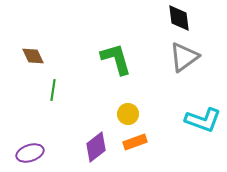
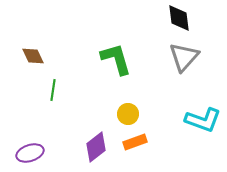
gray triangle: rotated 12 degrees counterclockwise
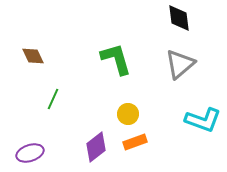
gray triangle: moved 4 px left, 7 px down; rotated 8 degrees clockwise
green line: moved 9 px down; rotated 15 degrees clockwise
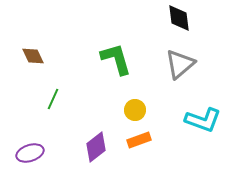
yellow circle: moved 7 px right, 4 px up
orange rectangle: moved 4 px right, 2 px up
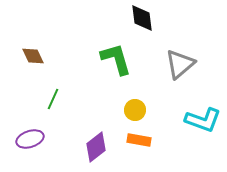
black diamond: moved 37 px left
orange rectangle: rotated 30 degrees clockwise
purple ellipse: moved 14 px up
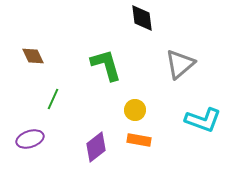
green L-shape: moved 10 px left, 6 px down
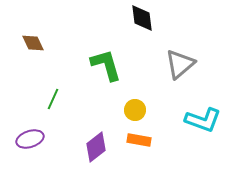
brown diamond: moved 13 px up
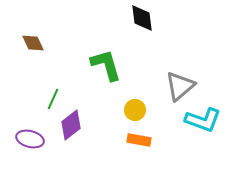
gray triangle: moved 22 px down
purple ellipse: rotated 32 degrees clockwise
purple diamond: moved 25 px left, 22 px up
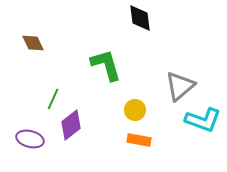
black diamond: moved 2 px left
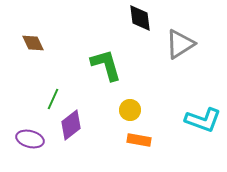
gray triangle: moved 42 px up; rotated 8 degrees clockwise
yellow circle: moved 5 px left
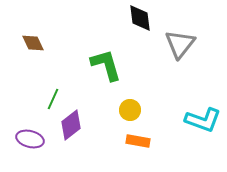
gray triangle: rotated 20 degrees counterclockwise
orange rectangle: moved 1 px left, 1 px down
